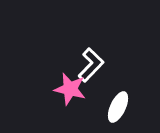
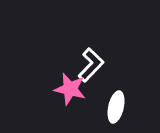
white ellipse: moved 2 px left; rotated 12 degrees counterclockwise
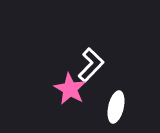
pink star: rotated 16 degrees clockwise
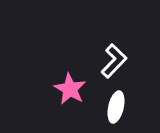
white L-shape: moved 23 px right, 4 px up
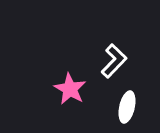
white ellipse: moved 11 px right
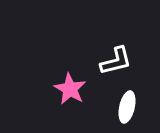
white L-shape: moved 2 px right; rotated 32 degrees clockwise
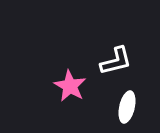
pink star: moved 3 px up
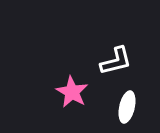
pink star: moved 2 px right, 6 px down
